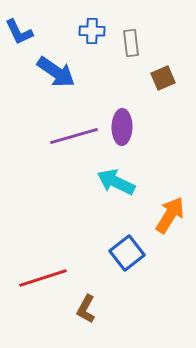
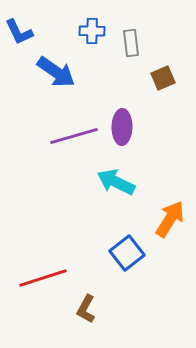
orange arrow: moved 4 px down
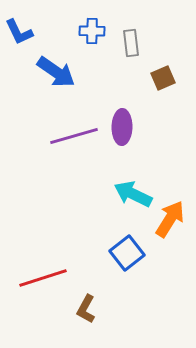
cyan arrow: moved 17 px right, 12 px down
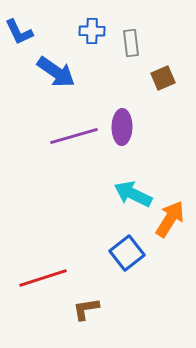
brown L-shape: rotated 52 degrees clockwise
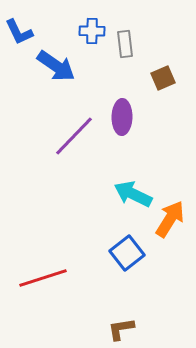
gray rectangle: moved 6 px left, 1 px down
blue arrow: moved 6 px up
purple ellipse: moved 10 px up
purple line: rotated 30 degrees counterclockwise
brown L-shape: moved 35 px right, 20 px down
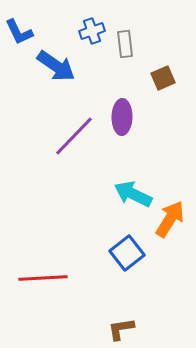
blue cross: rotated 20 degrees counterclockwise
red line: rotated 15 degrees clockwise
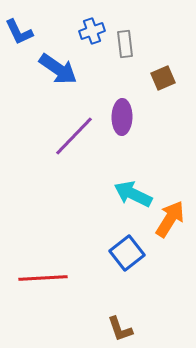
blue arrow: moved 2 px right, 3 px down
brown L-shape: moved 1 px left; rotated 100 degrees counterclockwise
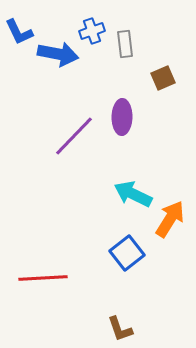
blue arrow: moved 15 px up; rotated 24 degrees counterclockwise
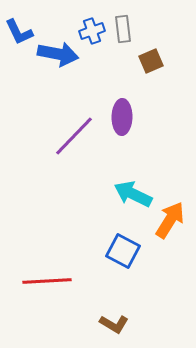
gray rectangle: moved 2 px left, 15 px up
brown square: moved 12 px left, 17 px up
orange arrow: moved 1 px down
blue square: moved 4 px left, 2 px up; rotated 24 degrees counterclockwise
red line: moved 4 px right, 3 px down
brown L-shape: moved 6 px left, 5 px up; rotated 40 degrees counterclockwise
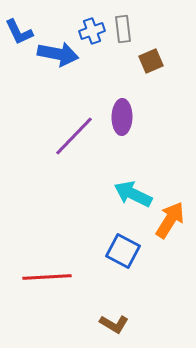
red line: moved 4 px up
